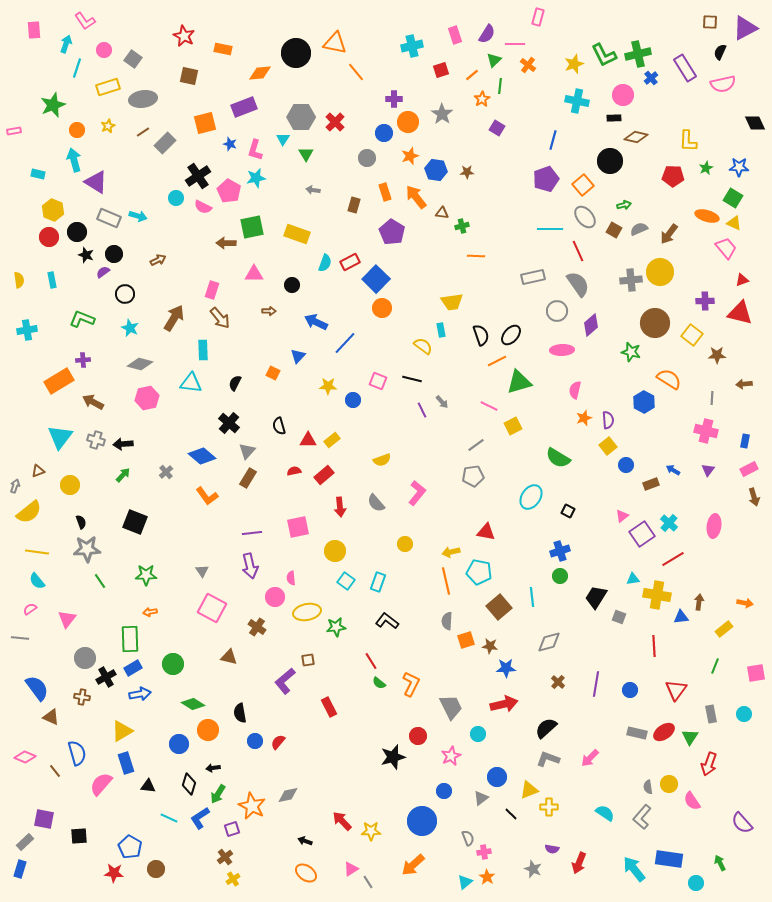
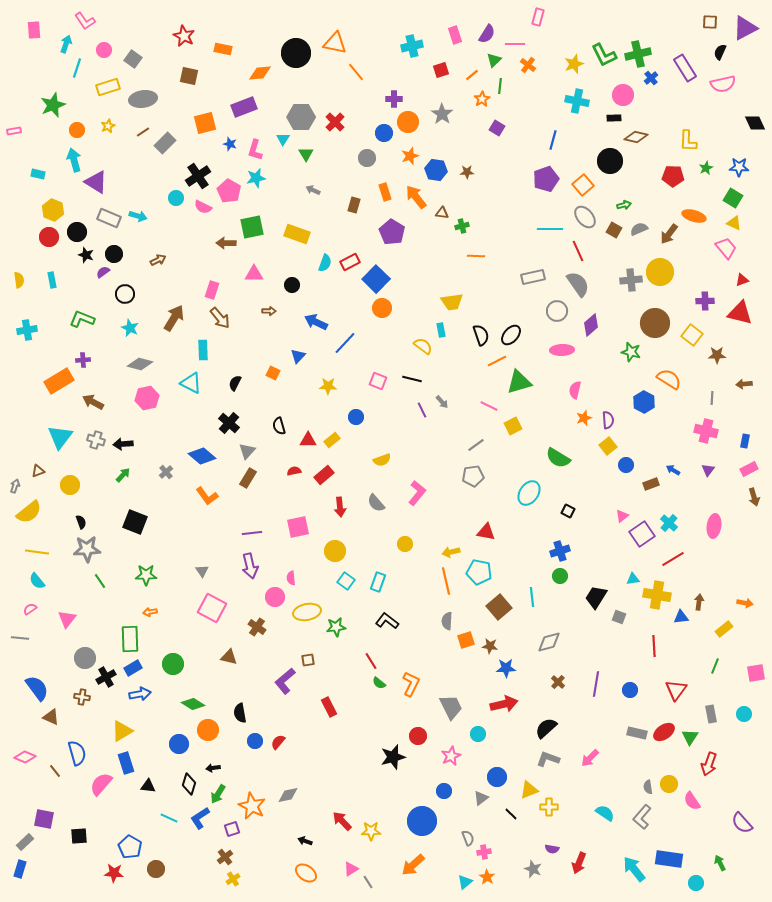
gray arrow at (313, 190): rotated 16 degrees clockwise
orange ellipse at (707, 216): moved 13 px left
cyan triangle at (191, 383): rotated 20 degrees clockwise
blue circle at (353, 400): moved 3 px right, 17 px down
cyan ellipse at (531, 497): moved 2 px left, 4 px up
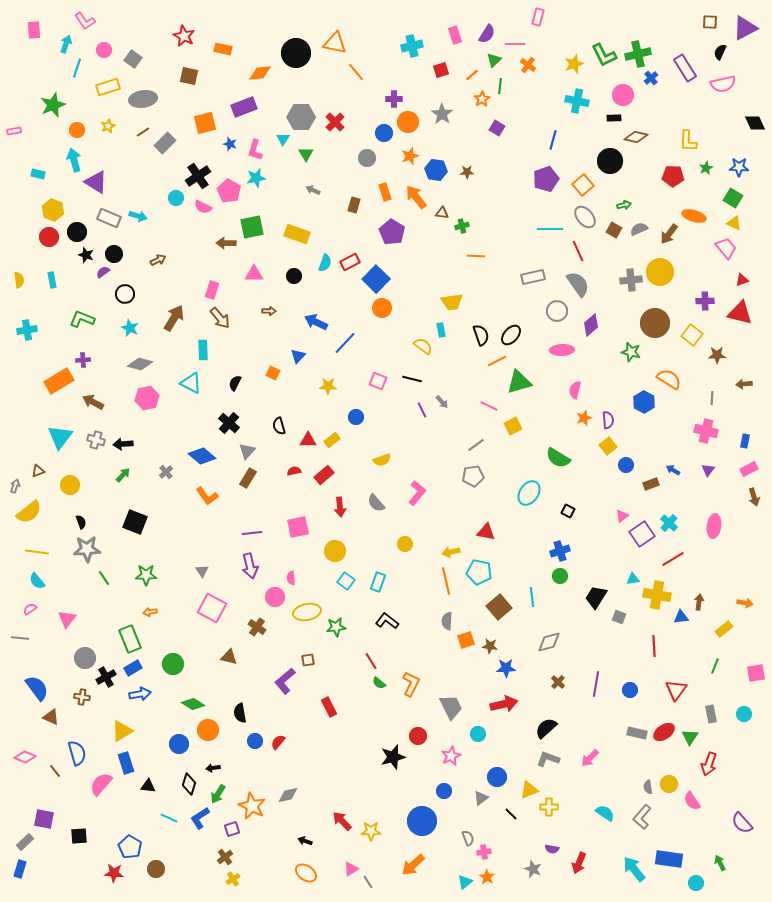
black circle at (292, 285): moved 2 px right, 9 px up
green line at (100, 581): moved 4 px right, 3 px up
green rectangle at (130, 639): rotated 20 degrees counterclockwise
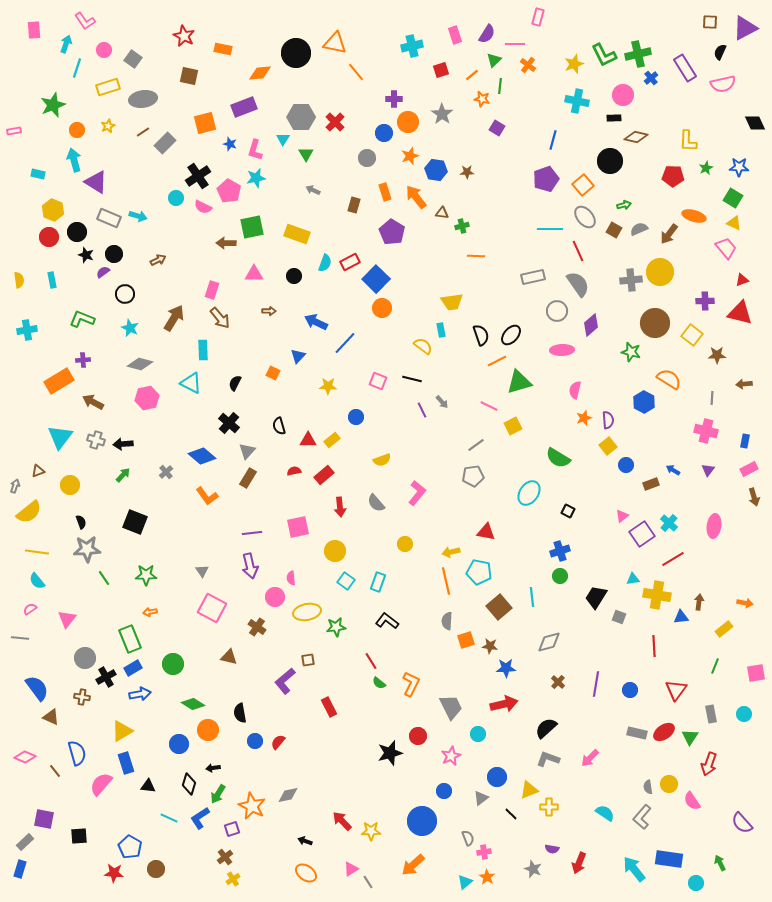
orange star at (482, 99): rotated 28 degrees counterclockwise
black star at (393, 757): moved 3 px left, 4 px up
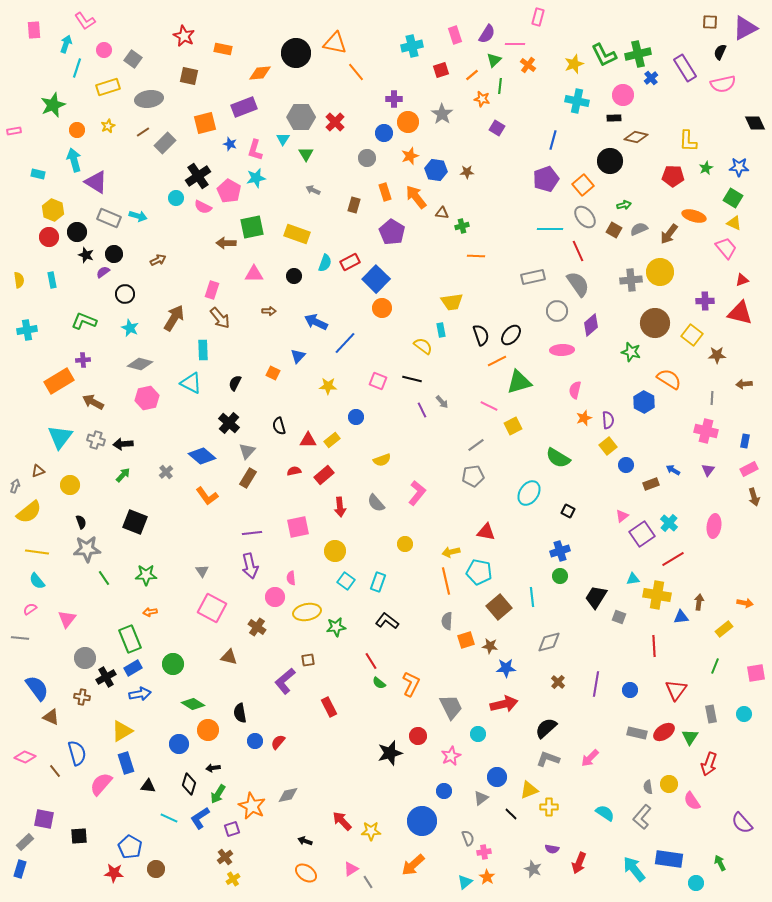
gray ellipse at (143, 99): moved 6 px right
green L-shape at (82, 319): moved 2 px right, 2 px down
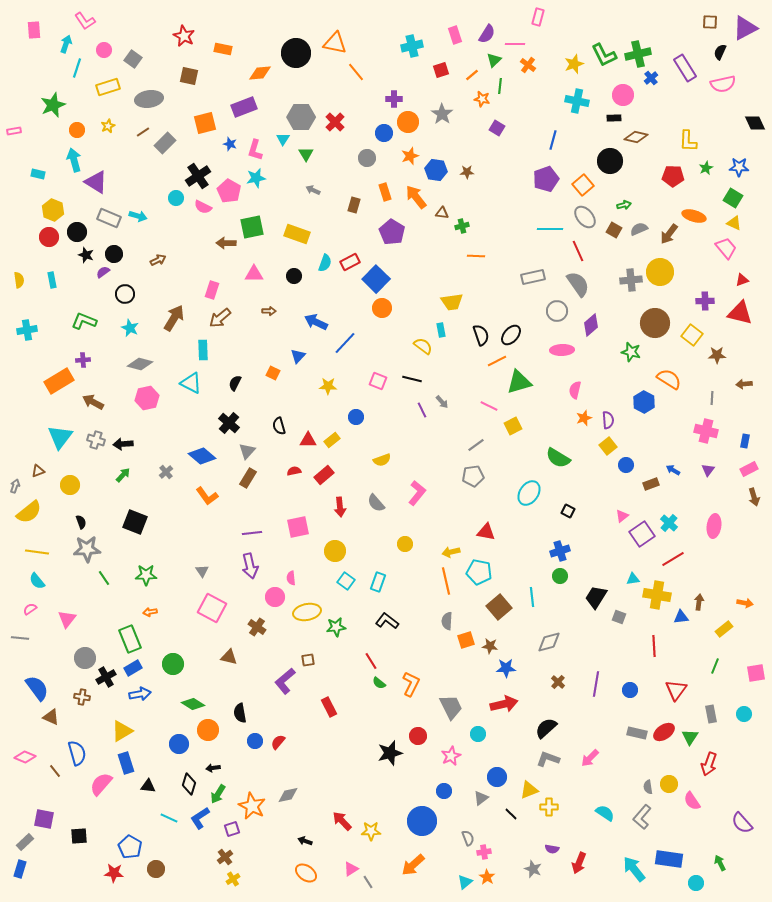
brown arrow at (220, 318): rotated 90 degrees clockwise
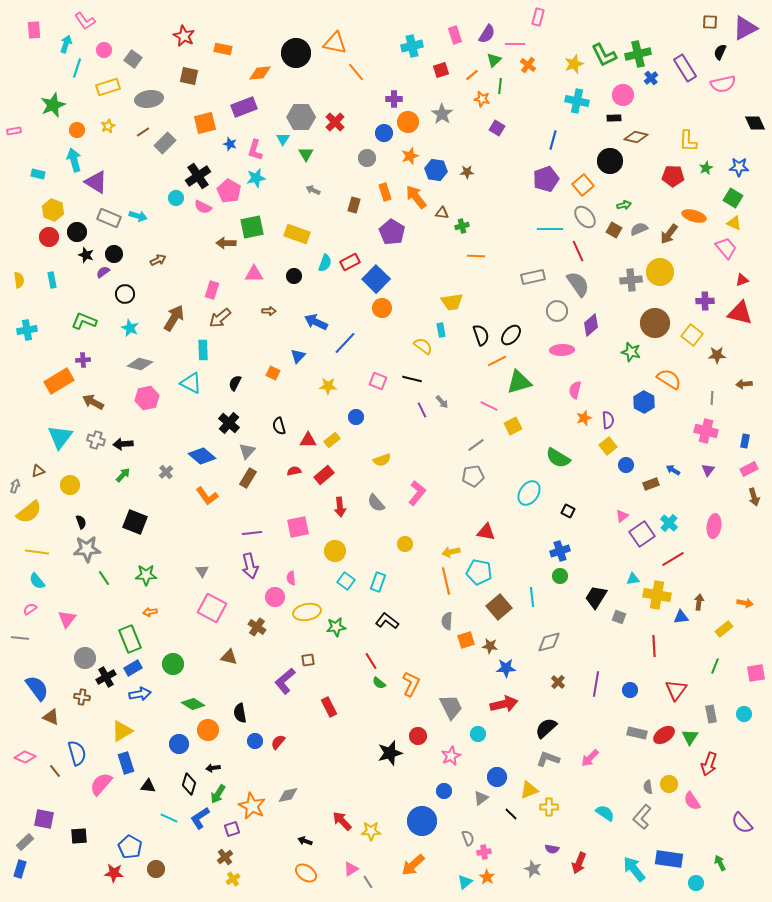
red ellipse at (664, 732): moved 3 px down
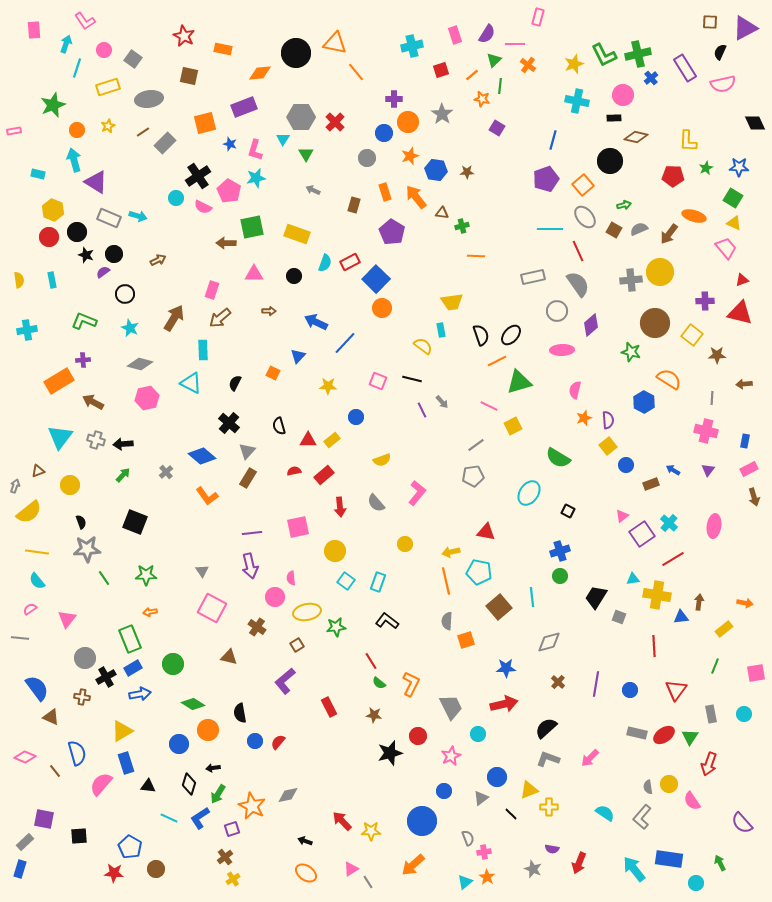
brown star at (490, 646): moved 116 px left, 69 px down
brown square at (308, 660): moved 11 px left, 15 px up; rotated 24 degrees counterclockwise
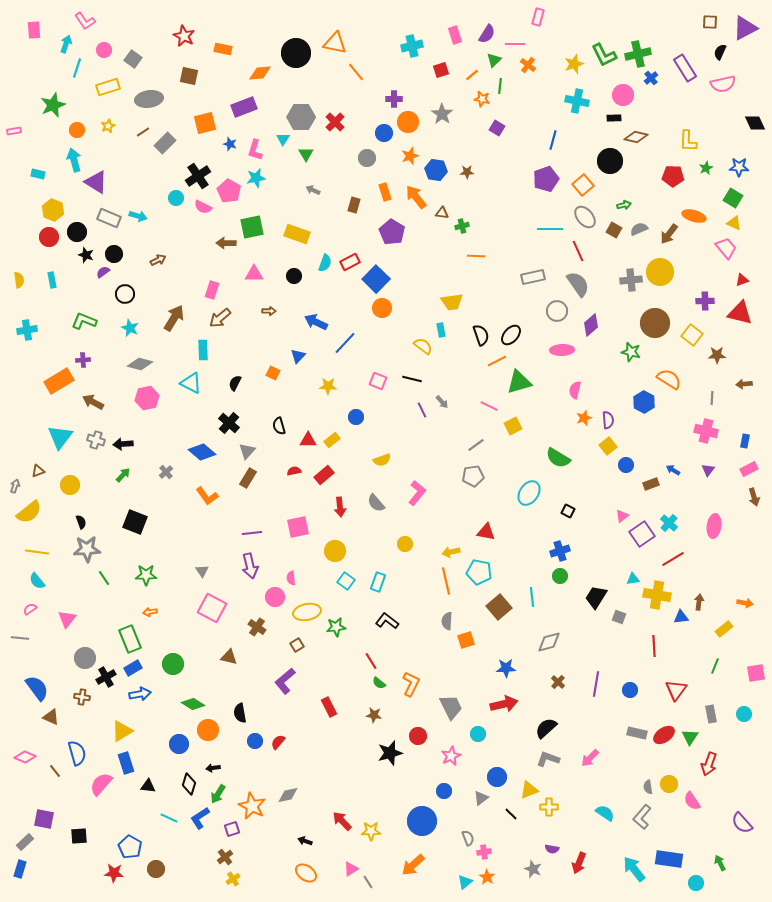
blue diamond at (202, 456): moved 4 px up
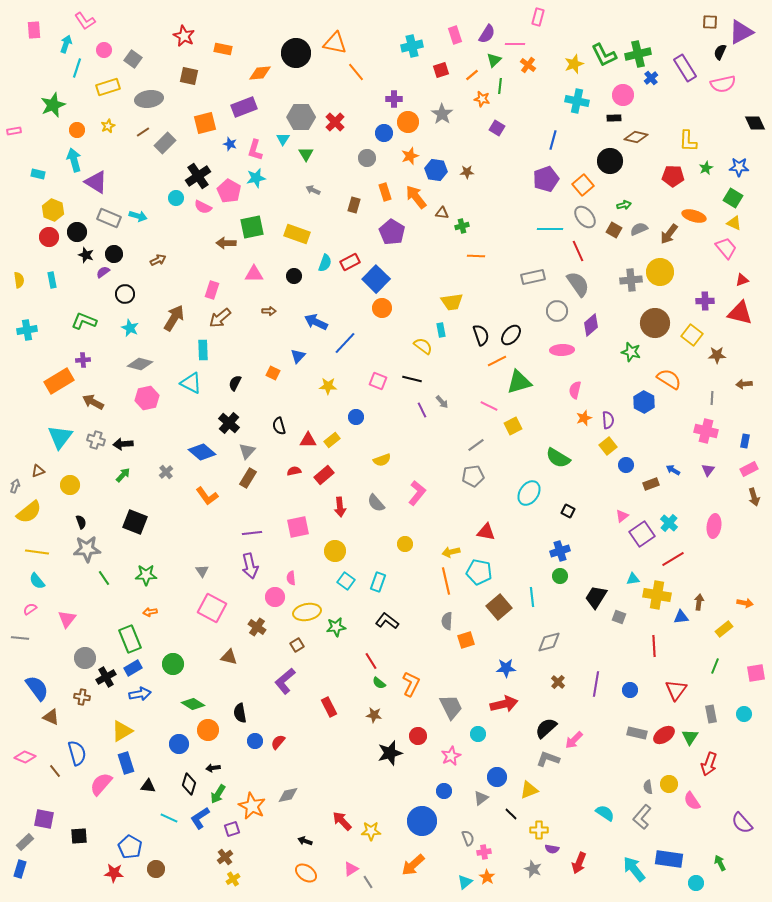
purple triangle at (745, 28): moved 4 px left, 4 px down
pink arrow at (590, 758): moved 16 px left, 18 px up
yellow cross at (549, 807): moved 10 px left, 23 px down
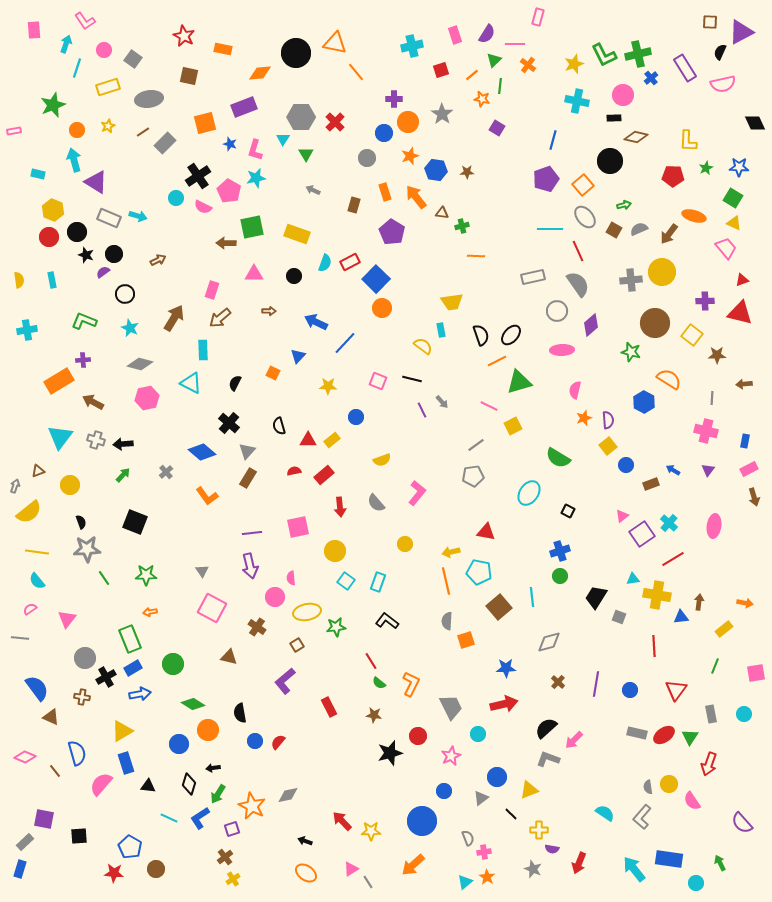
yellow circle at (660, 272): moved 2 px right
